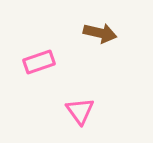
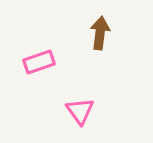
brown arrow: rotated 96 degrees counterclockwise
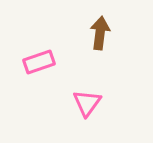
pink triangle: moved 7 px right, 8 px up; rotated 12 degrees clockwise
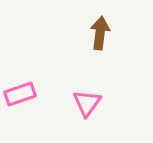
pink rectangle: moved 19 px left, 32 px down
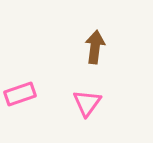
brown arrow: moved 5 px left, 14 px down
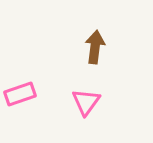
pink triangle: moved 1 px left, 1 px up
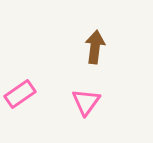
pink rectangle: rotated 16 degrees counterclockwise
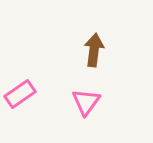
brown arrow: moved 1 px left, 3 px down
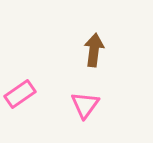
pink triangle: moved 1 px left, 3 px down
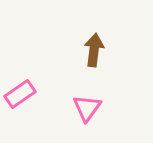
pink triangle: moved 2 px right, 3 px down
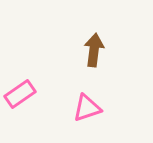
pink triangle: rotated 36 degrees clockwise
